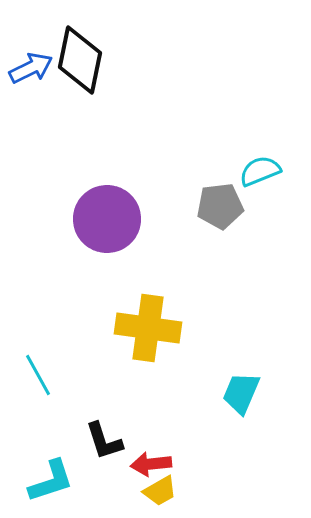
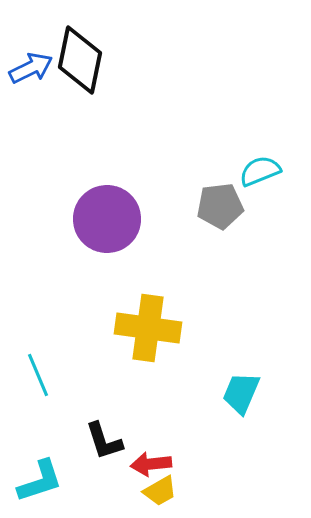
cyan line: rotated 6 degrees clockwise
cyan L-shape: moved 11 px left
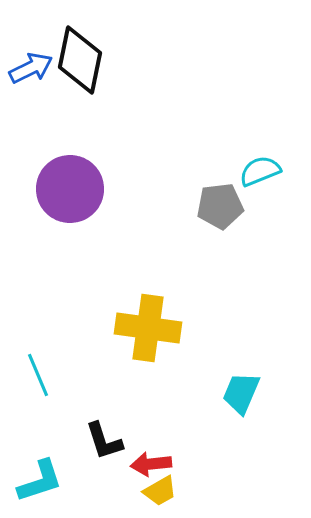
purple circle: moved 37 px left, 30 px up
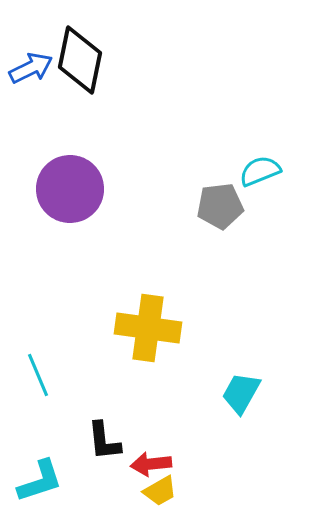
cyan trapezoid: rotated 6 degrees clockwise
black L-shape: rotated 12 degrees clockwise
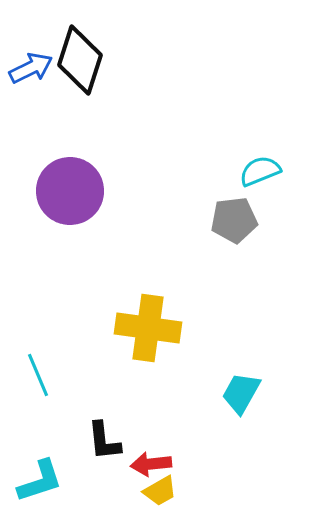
black diamond: rotated 6 degrees clockwise
purple circle: moved 2 px down
gray pentagon: moved 14 px right, 14 px down
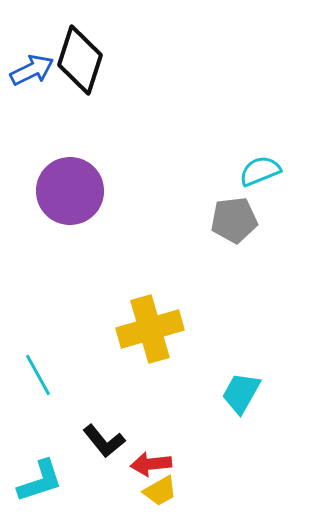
blue arrow: moved 1 px right, 2 px down
yellow cross: moved 2 px right, 1 px down; rotated 24 degrees counterclockwise
cyan line: rotated 6 degrees counterclockwise
black L-shape: rotated 33 degrees counterclockwise
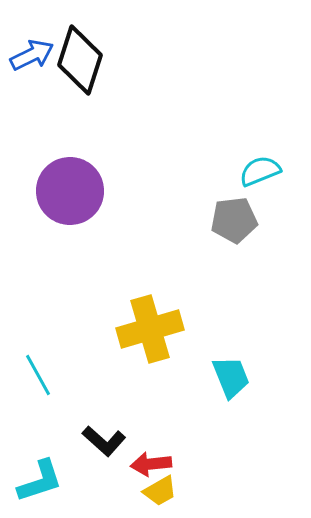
blue arrow: moved 15 px up
cyan trapezoid: moved 10 px left, 16 px up; rotated 129 degrees clockwise
black L-shape: rotated 9 degrees counterclockwise
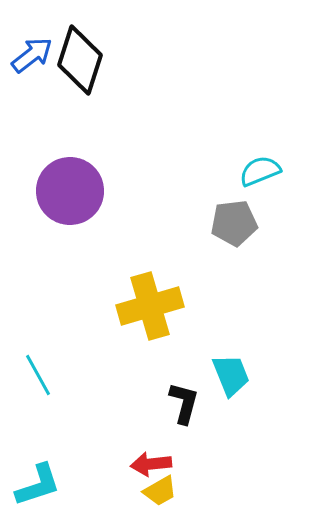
blue arrow: rotated 12 degrees counterclockwise
gray pentagon: moved 3 px down
yellow cross: moved 23 px up
cyan trapezoid: moved 2 px up
black L-shape: moved 80 px right, 38 px up; rotated 117 degrees counterclockwise
cyan L-shape: moved 2 px left, 4 px down
